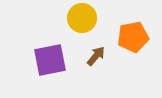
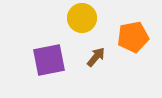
brown arrow: moved 1 px down
purple square: moved 1 px left
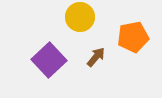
yellow circle: moved 2 px left, 1 px up
purple square: rotated 32 degrees counterclockwise
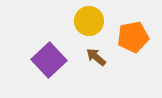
yellow circle: moved 9 px right, 4 px down
brown arrow: rotated 90 degrees counterclockwise
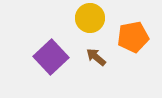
yellow circle: moved 1 px right, 3 px up
purple square: moved 2 px right, 3 px up
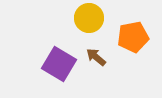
yellow circle: moved 1 px left
purple square: moved 8 px right, 7 px down; rotated 16 degrees counterclockwise
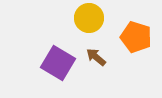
orange pentagon: moved 3 px right; rotated 28 degrees clockwise
purple square: moved 1 px left, 1 px up
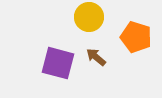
yellow circle: moved 1 px up
purple square: rotated 16 degrees counterclockwise
